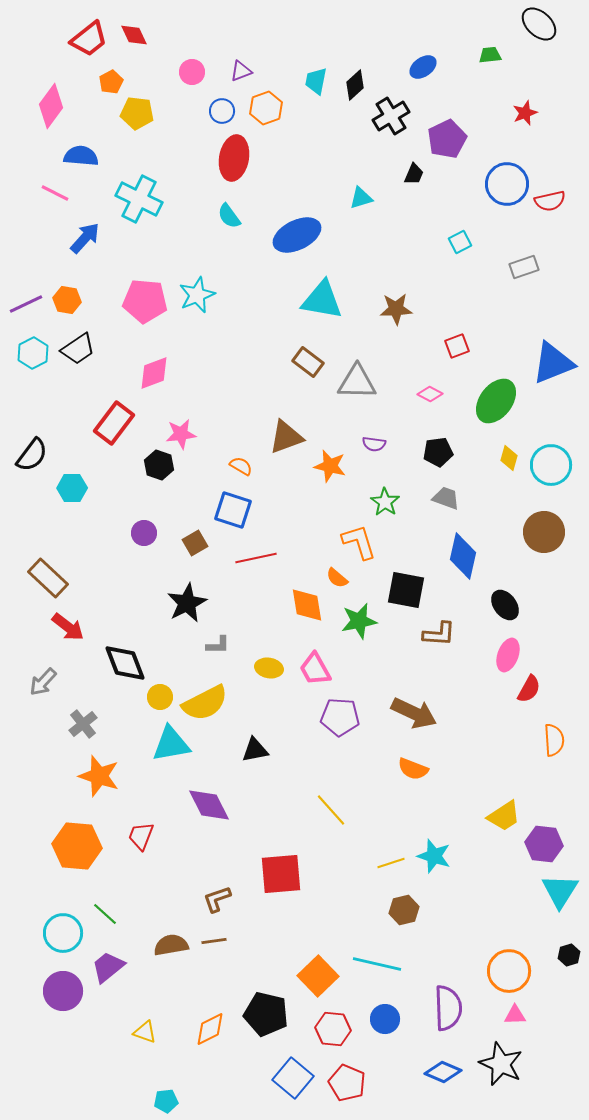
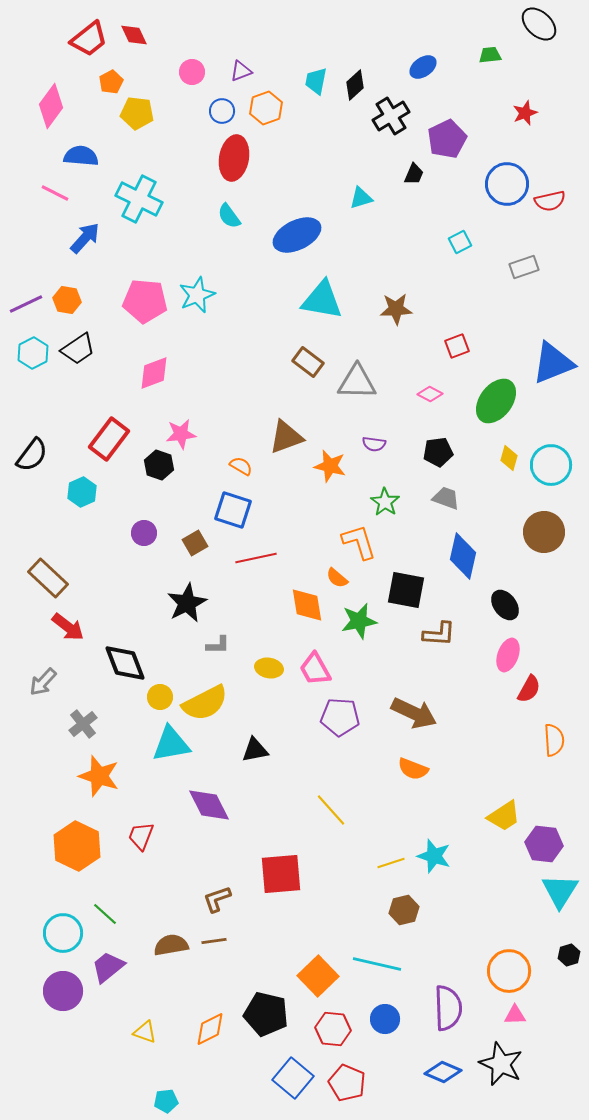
red rectangle at (114, 423): moved 5 px left, 16 px down
cyan hexagon at (72, 488): moved 10 px right, 4 px down; rotated 24 degrees counterclockwise
orange hexagon at (77, 846): rotated 21 degrees clockwise
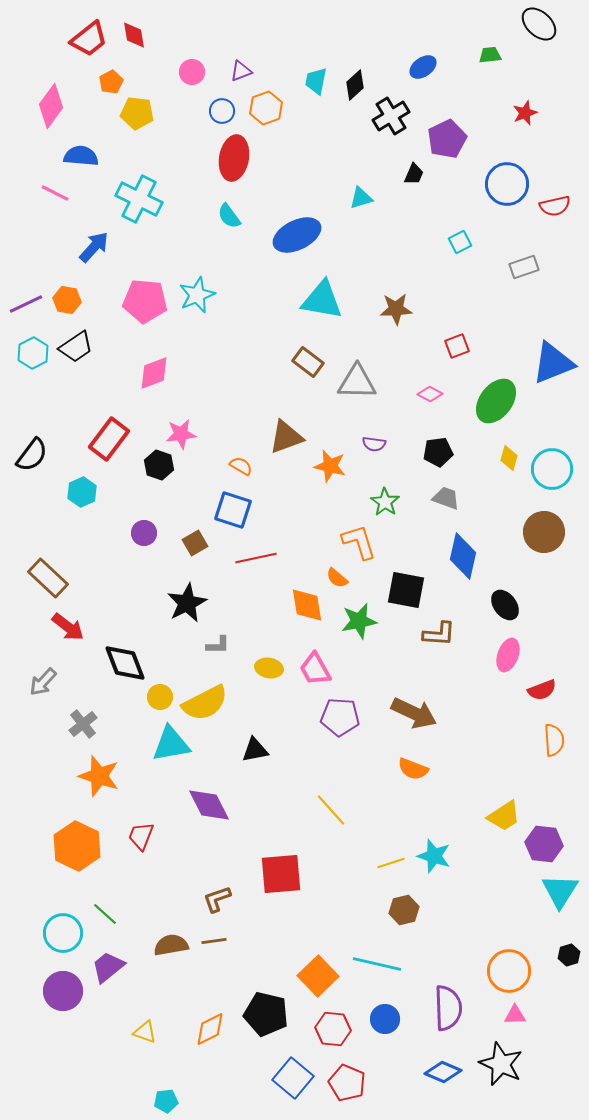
red diamond at (134, 35): rotated 16 degrees clockwise
red semicircle at (550, 201): moved 5 px right, 5 px down
blue arrow at (85, 238): moved 9 px right, 9 px down
black trapezoid at (78, 349): moved 2 px left, 2 px up
cyan circle at (551, 465): moved 1 px right, 4 px down
red semicircle at (529, 689): moved 13 px right, 1 px down; rotated 40 degrees clockwise
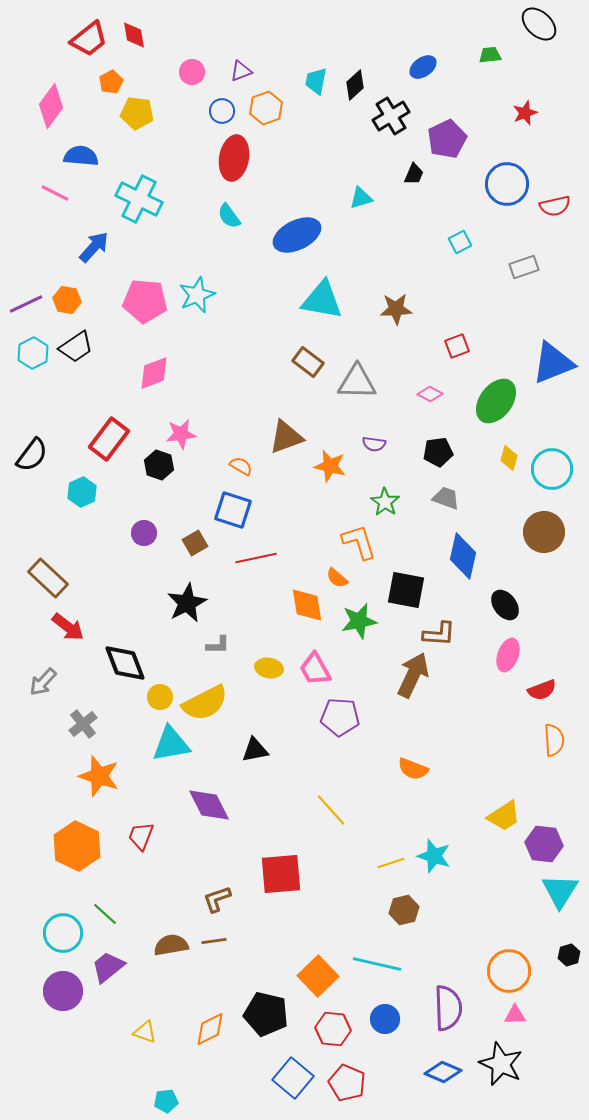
brown arrow at (414, 713): moved 1 px left, 38 px up; rotated 90 degrees counterclockwise
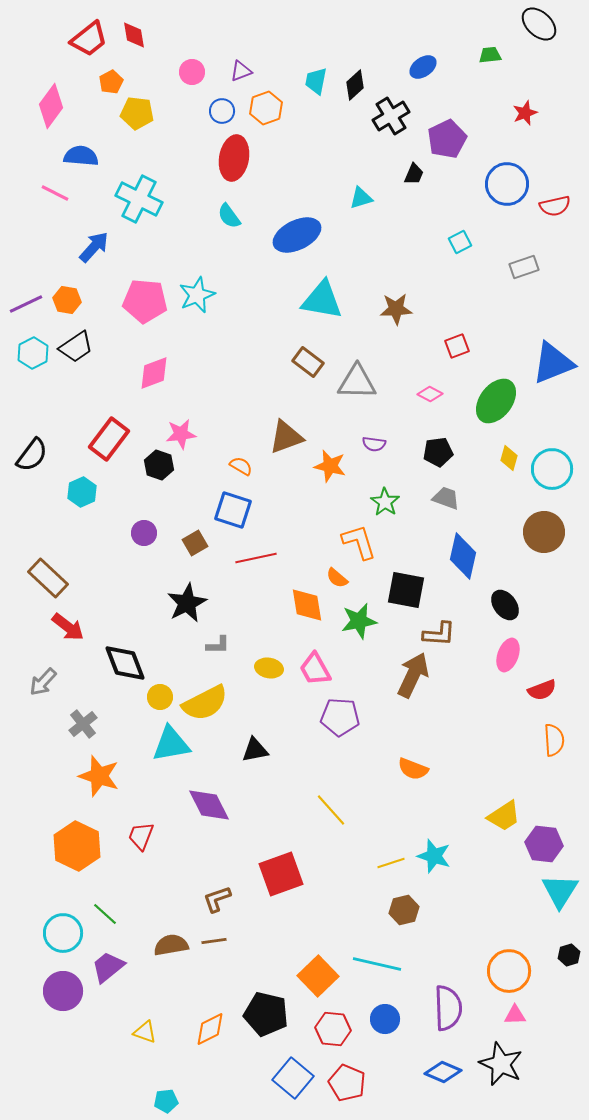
red square at (281, 874): rotated 15 degrees counterclockwise
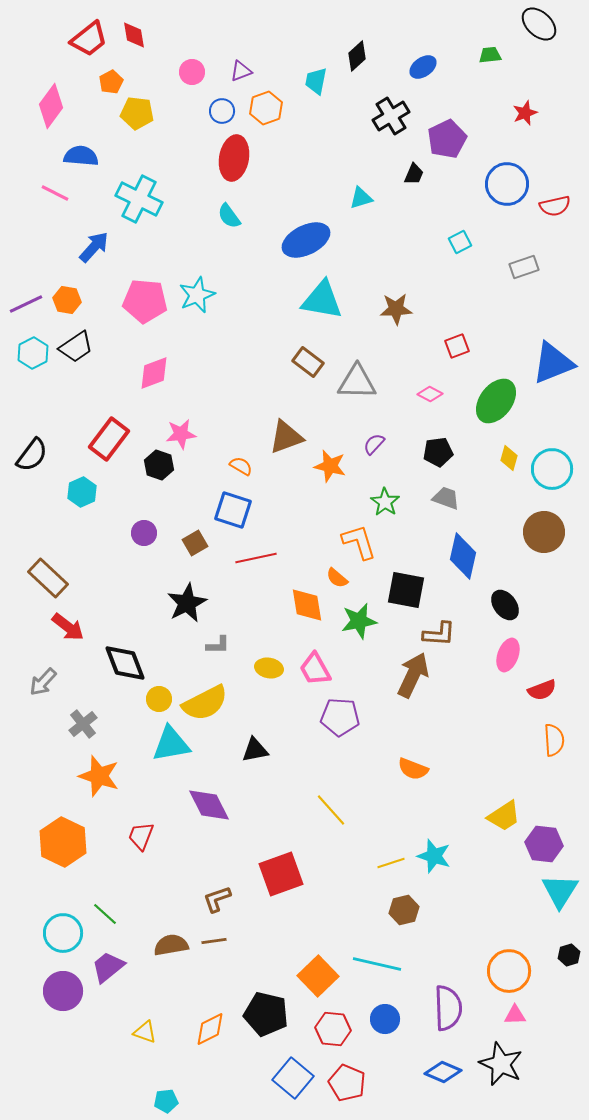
black diamond at (355, 85): moved 2 px right, 29 px up
blue ellipse at (297, 235): moved 9 px right, 5 px down
purple semicircle at (374, 444): rotated 125 degrees clockwise
yellow circle at (160, 697): moved 1 px left, 2 px down
orange hexagon at (77, 846): moved 14 px left, 4 px up
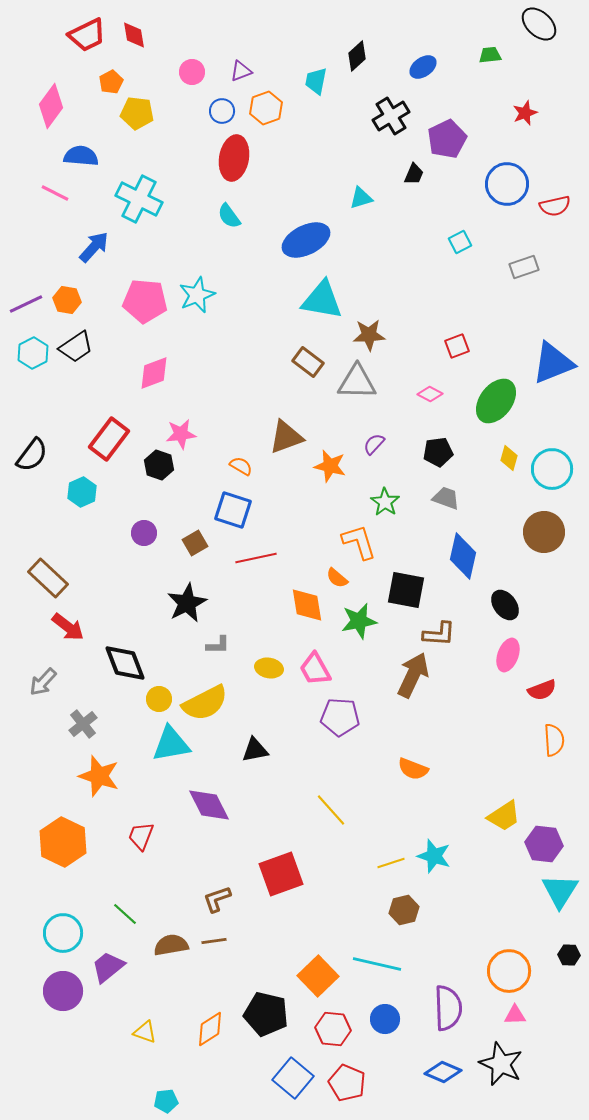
red trapezoid at (89, 39): moved 2 px left, 4 px up; rotated 12 degrees clockwise
brown star at (396, 309): moved 27 px left, 26 px down
green line at (105, 914): moved 20 px right
black hexagon at (569, 955): rotated 20 degrees clockwise
orange diamond at (210, 1029): rotated 6 degrees counterclockwise
